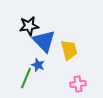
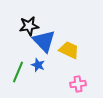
yellow trapezoid: rotated 50 degrees counterclockwise
green line: moved 8 px left, 6 px up
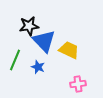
blue star: moved 2 px down
green line: moved 3 px left, 12 px up
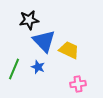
black star: moved 6 px up
green line: moved 1 px left, 9 px down
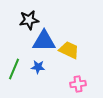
blue triangle: rotated 45 degrees counterclockwise
blue star: rotated 16 degrees counterclockwise
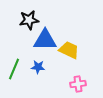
blue triangle: moved 1 px right, 1 px up
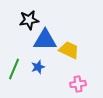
blue star: rotated 24 degrees counterclockwise
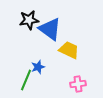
blue triangle: moved 5 px right, 11 px up; rotated 35 degrees clockwise
green line: moved 12 px right, 11 px down
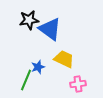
yellow trapezoid: moved 5 px left, 9 px down
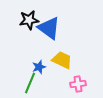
blue triangle: moved 1 px left, 1 px up
yellow trapezoid: moved 2 px left, 1 px down
blue star: moved 1 px right
green line: moved 4 px right, 3 px down
